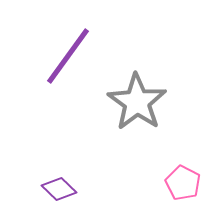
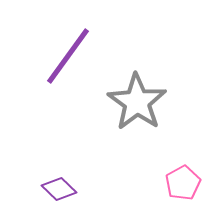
pink pentagon: rotated 16 degrees clockwise
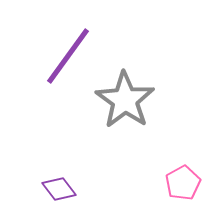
gray star: moved 12 px left, 2 px up
purple diamond: rotated 8 degrees clockwise
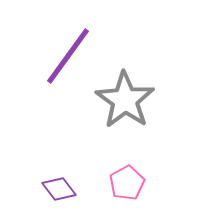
pink pentagon: moved 56 px left
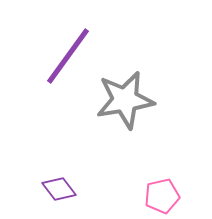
gray star: rotated 28 degrees clockwise
pink pentagon: moved 35 px right, 13 px down; rotated 16 degrees clockwise
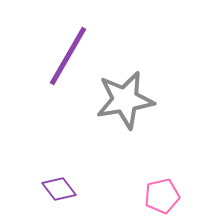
purple line: rotated 6 degrees counterclockwise
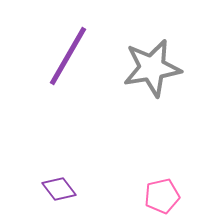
gray star: moved 27 px right, 32 px up
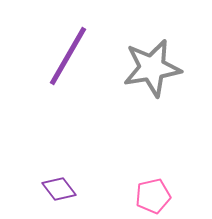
pink pentagon: moved 9 px left
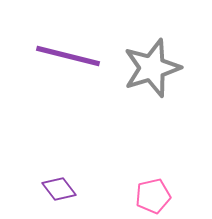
purple line: rotated 74 degrees clockwise
gray star: rotated 8 degrees counterclockwise
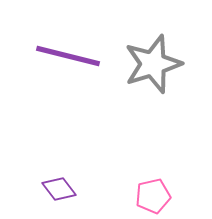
gray star: moved 1 px right, 4 px up
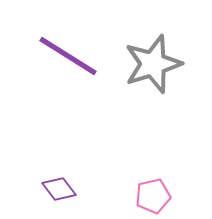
purple line: rotated 18 degrees clockwise
